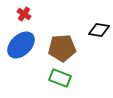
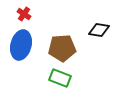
blue ellipse: rotated 32 degrees counterclockwise
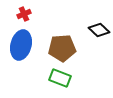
red cross: rotated 32 degrees clockwise
black diamond: rotated 35 degrees clockwise
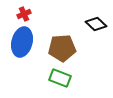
black diamond: moved 3 px left, 6 px up
blue ellipse: moved 1 px right, 3 px up
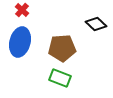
red cross: moved 2 px left, 4 px up; rotated 24 degrees counterclockwise
blue ellipse: moved 2 px left
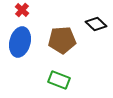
brown pentagon: moved 8 px up
green rectangle: moved 1 px left, 2 px down
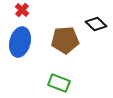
brown pentagon: moved 3 px right
green rectangle: moved 3 px down
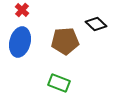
brown pentagon: moved 1 px down
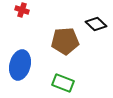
red cross: rotated 24 degrees counterclockwise
blue ellipse: moved 23 px down
green rectangle: moved 4 px right
